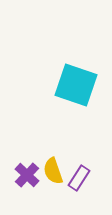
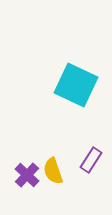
cyan square: rotated 6 degrees clockwise
purple rectangle: moved 12 px right, 18 px up
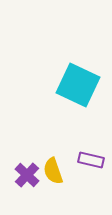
cyan square: moved 2 px right
purple rectangle: rotated 70 degrees clockwise
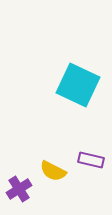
yellow semicircle: rotated 44 degrees counterclockwise
purple cross: moved 8 px left, 14 px down; rotated 15 degrees clockwise
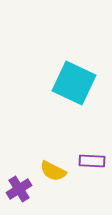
cyan square: moved 4 px left, 2 px up
purple rectangle: moved 1 px right, 1 px down; rotated 10 degrees counterclockwise
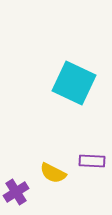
yellow semicircle: moved 2 px down
purple cross: moved 3 px left, 3 px down
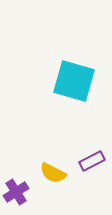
cyan square: moved 2 px up; rotated 9 degrees counterclockwise
purple rectangle: rotated 30 degrees counterclockwise
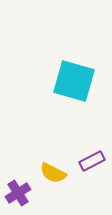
purple cross: moved 2 px right, 1 px down
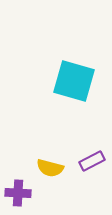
yellow semicircle: moved 3 px left, 5 px up; rotated 12 degrees counterclockwise
purple cross: rotated 35 degrees clockwise
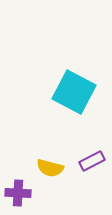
cyan square: moved 11 px down; rotated 12 degrees clockwise
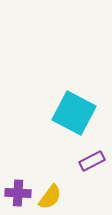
cyan square: moved 21 px down
yellow semicircle: moved 29 px down; rotated 68 degrees counterclockwise
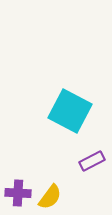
cyan square: moved 4 px left, 2 px up
